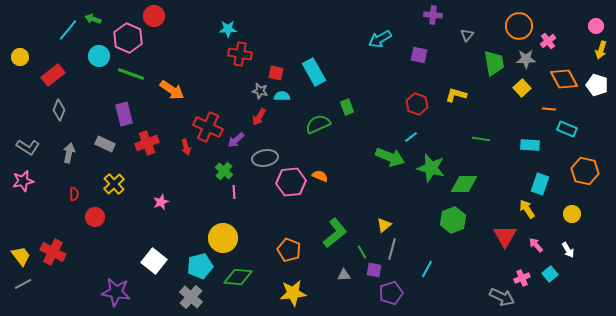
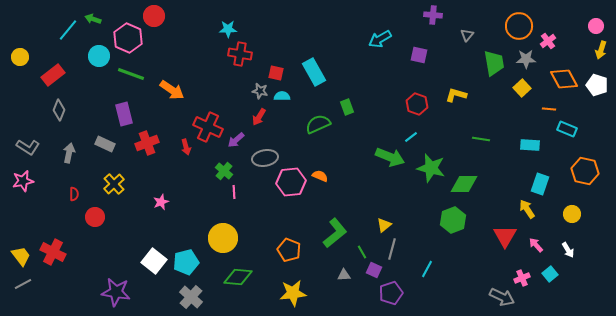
cyan pentagon at (200, 266): moved 14 px left, 4 px up
purple square at (374, 270): rotated 14 degrees clockwise
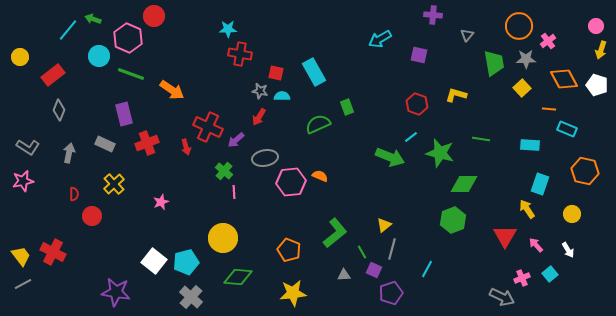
green star at (431, 168): moved 9 px right, 15 px up
red circle at (95, 217): moved 3 px left, 1 px up
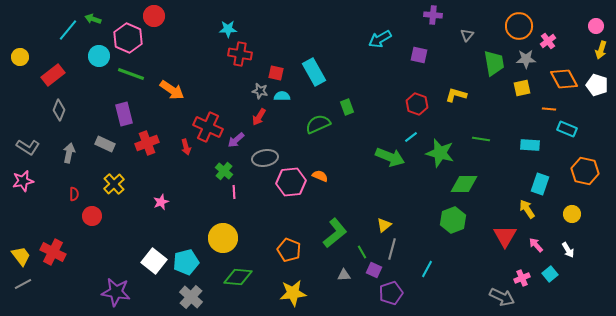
yellow square at (522, 88): rotated 30 degrees clockwise
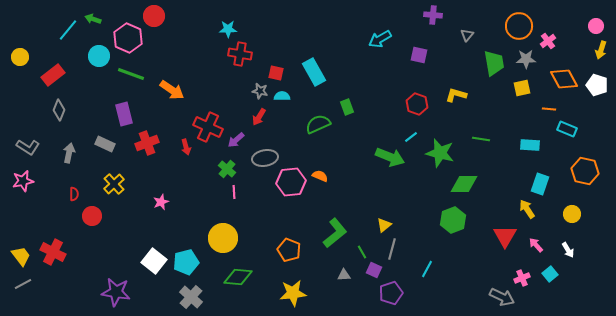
green cross at (224, 171): moved 3 px right, 2 px up
